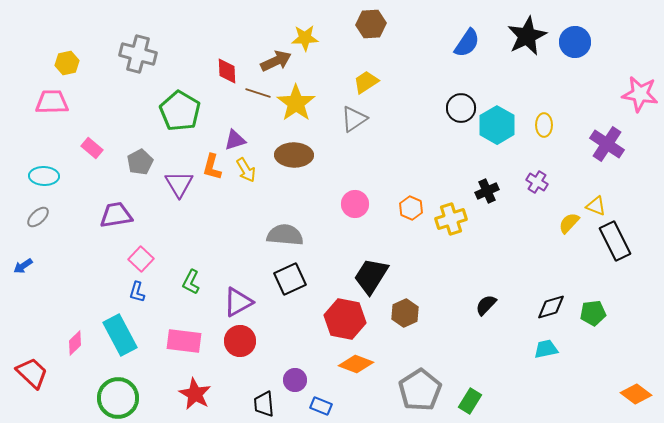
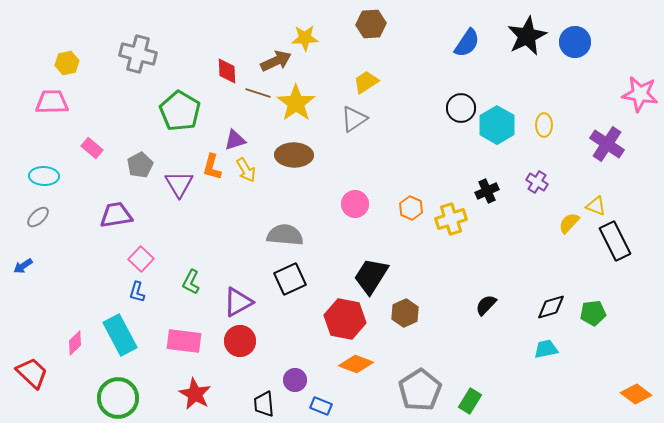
gray pentagon at (140, 162): moved 3 px down
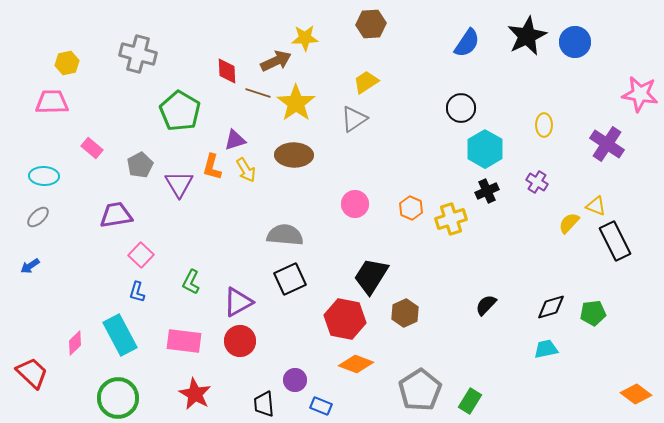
cyan hexagon at (497, 125): moved 12 px left, 24 px down
pink square at (141, 259): moved 4 px up
blue arrow at (23, 266): moved 7 px right
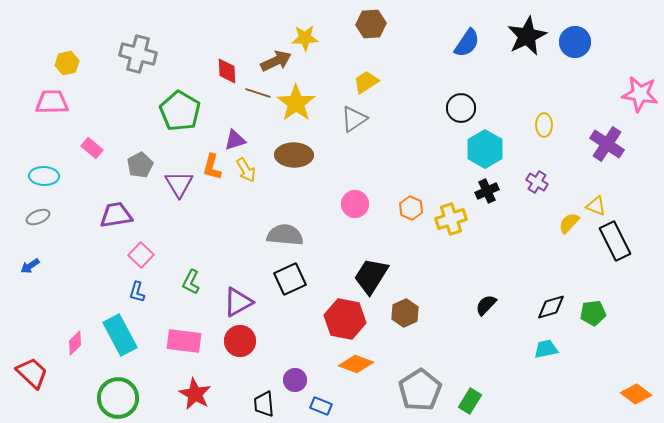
gray ellipse at (38, 217): rotated 20 degrees clockwise
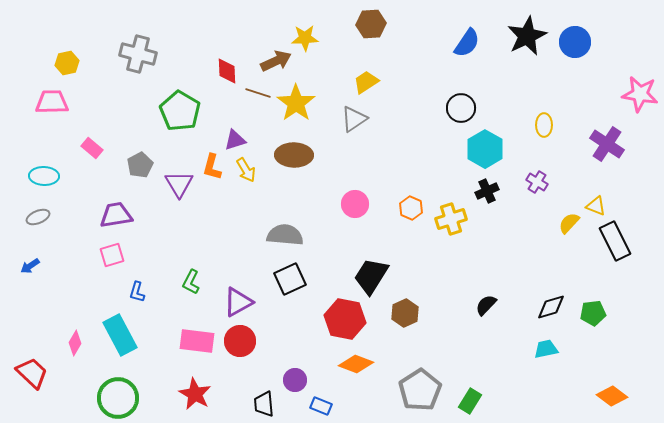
pink square at (141, 255): moved 29 px left; rotated 30 degrees clockwise
pink rectangle at (184, 341): moved 13 px right
pink diamond at (75, 343): rotated 15 degrees counterclockwise
orange diamond at (636, 394): moved 24 px left, 2 px down
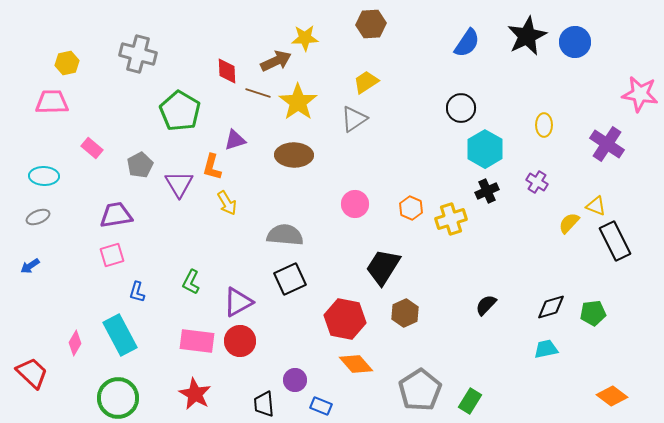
yellow star at (296, 103): moved 2 px right, 1 px up
yellow arrow at (246, 170): moved 19 px left, 33 px down
black trapezoid at (371, 276): moved 12 px right, 9 px up
orange diamond at (356, 364): rotated 28 degrees clockwise
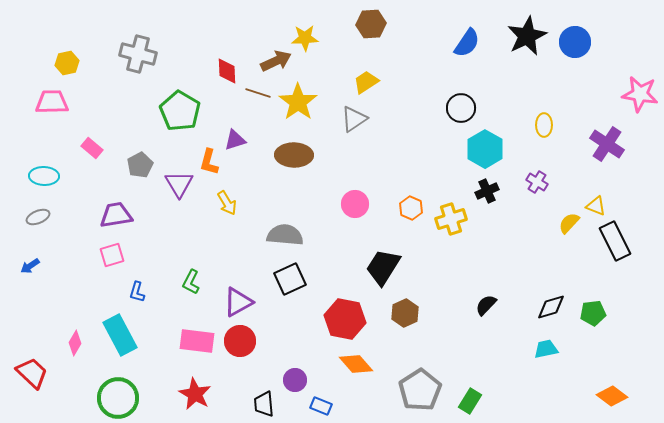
orange L-shape at (212, 167): moved 3 px left, 5 px up
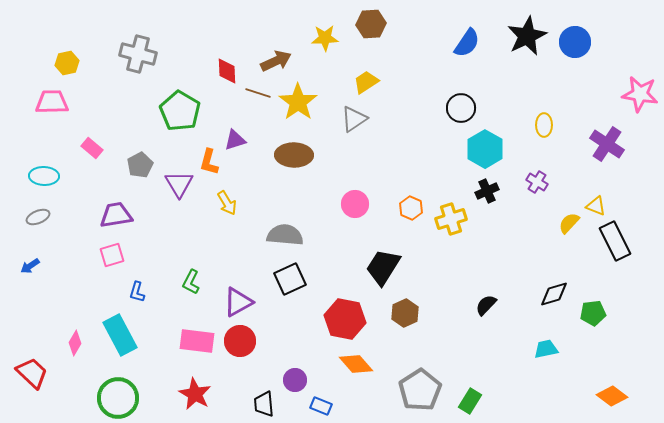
yellow star at (305, 38): moved 20 px right
black diamond at (551, 307): moved 3 px right, 13 px up
